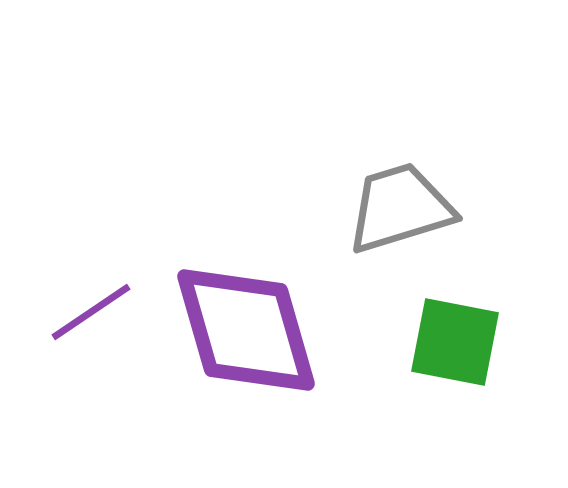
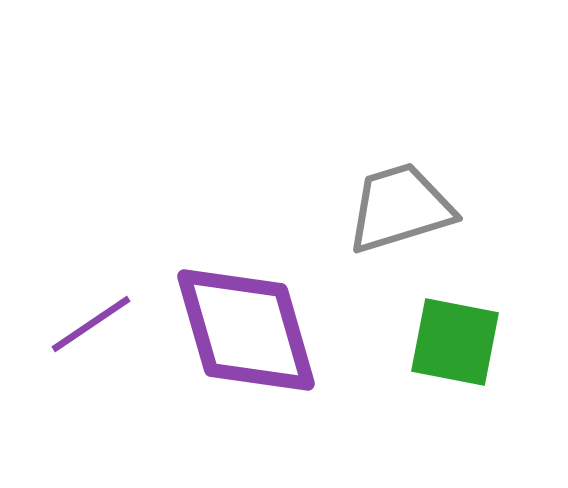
purple line: moved 12 px down
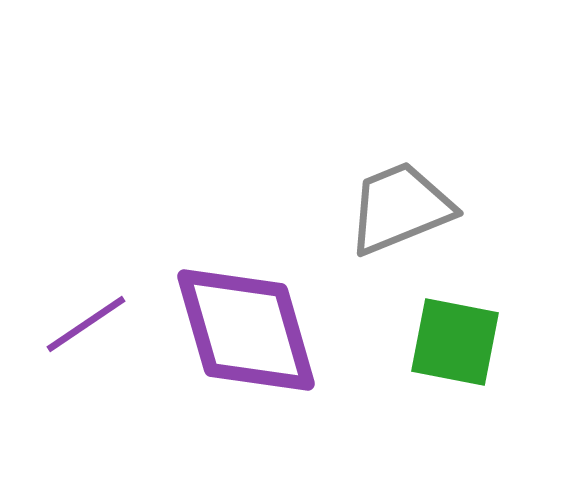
gray trapezoid: rotated 5 degrees counterclockwise
purple line: moved 5 px left
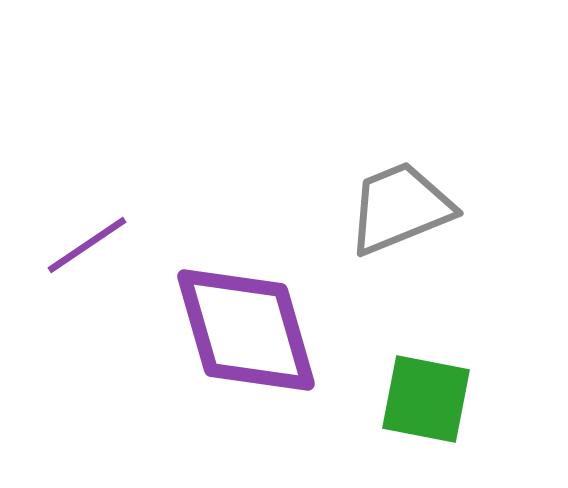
purple line: moved 1 px right, 79 px up
green square: moved 29 px left, 57 px down
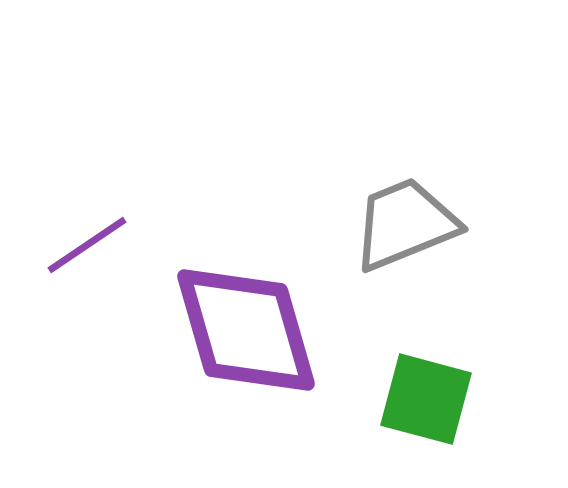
gray trapezoid: moved 5 px right, 16 px down
green square: rotated 4 degrees clockwise
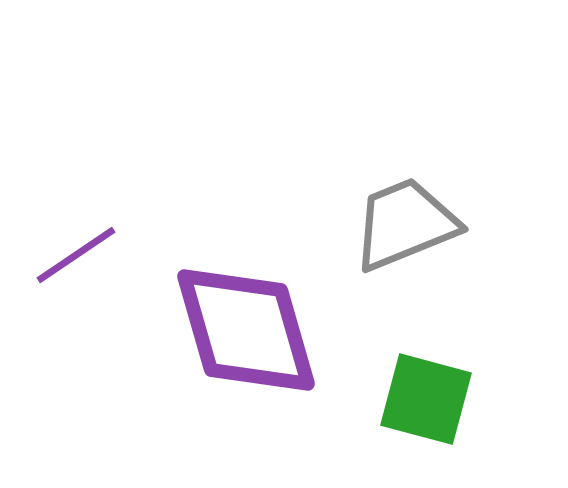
purple line: moved 11 px left, 10 px down
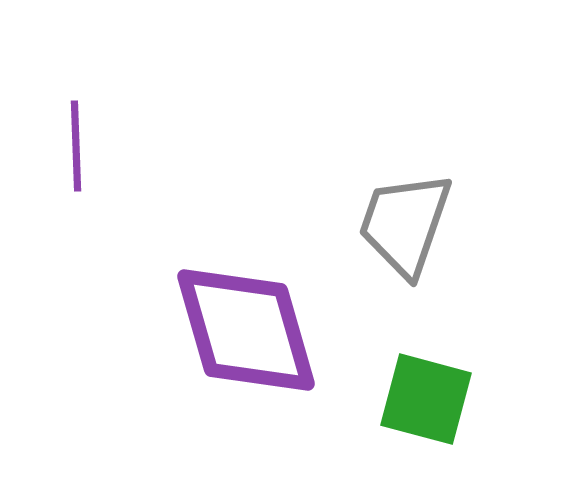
gray trapezoid: rotated 49 degrees counterclockwise
purple line: moved 109 px up; rotated 58 degrees counterclockwise
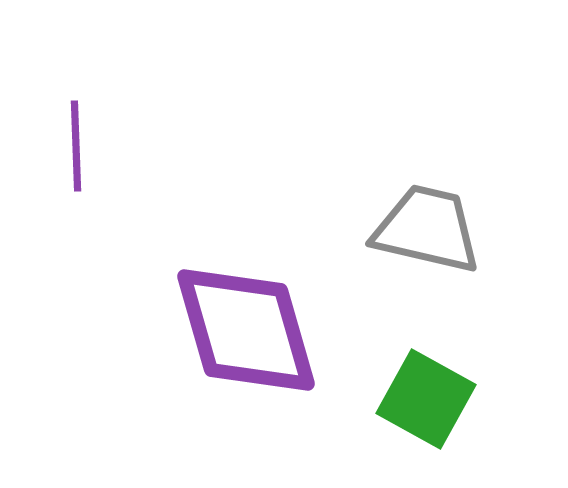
gray trapezoid: moved 22 px right, 5 px down; rotated 84 degrees clockwise
green square: rotated 14 degrees clockwise
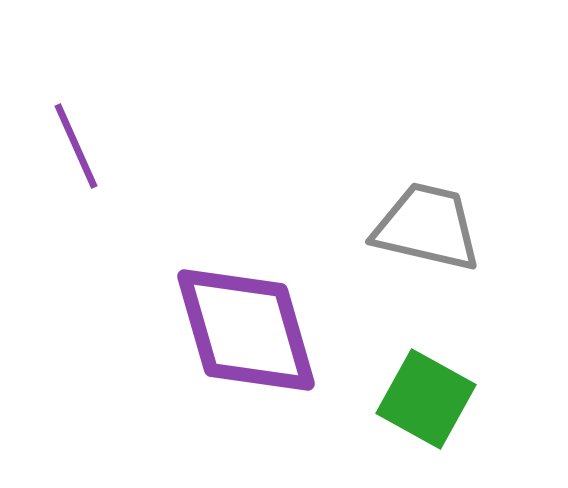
purple line: rotated 22 degrees counterclockwise
gray trapezoid: moved 2 px up
